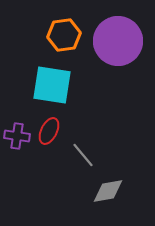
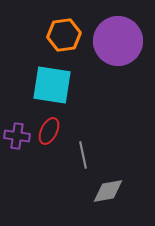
gray line: rotated 28 degrees clockwise
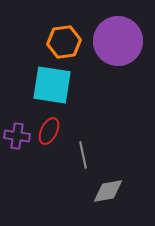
orange hexagon: moved 7 px down
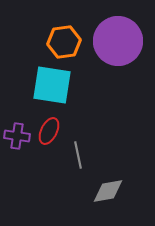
gray line: moved 5 px left
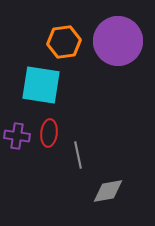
cyan square: moved 11 px left
red ellipse: moved 2 px down; rotated 20 degrees counterclockwise
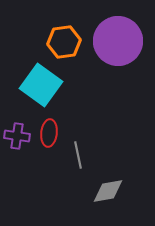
cyan square: rotated 27 degrees clockwise
